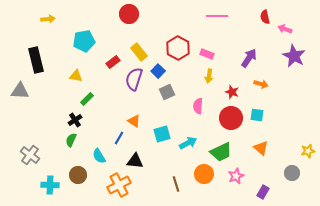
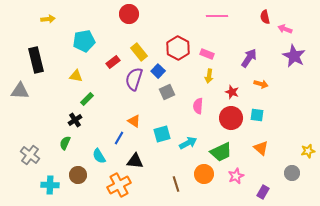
green semicircle at (71, 140): moved 6 px left, 3 px down
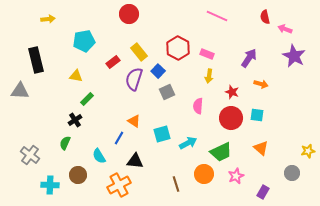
pink line at (217, 16): rotated 25 degrees clockwise
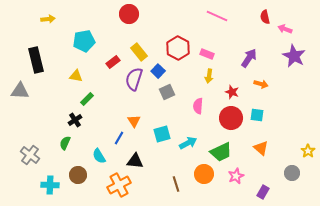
orange triangle at (134, 121): rotated 24 degrees clockwise
yellow star at (308, 151): rotated 24 degrees counterclockwise
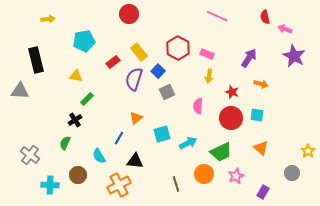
orange triangle at (134, 121): moved 2 px right, 3 px up; rotated 24 degrees clockwise
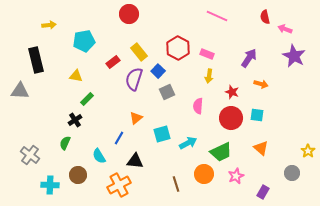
yellow arrow at (48, 19): moved 1 px right, 6 px down
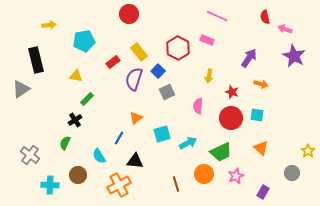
pink rectangle at (207, 54): moved 14 px up
gray triangle at (20, 91): moved 1 px right, 2 px up; rotated 36 degrees counterclockwise
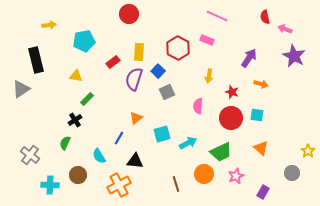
yellow rectangle at (139, 52): rotated 42 degrees clockwise
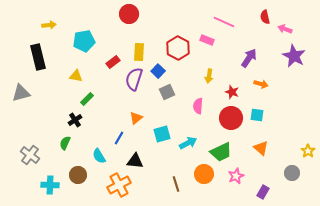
pink line at (217, 16): moved 7 px right, 6 px down
black rectangle at (36, 60): moved 2 px right, 3 px up
gray triangle at (21, 89): moved 4 px down; rotated 18 degrees clockwise
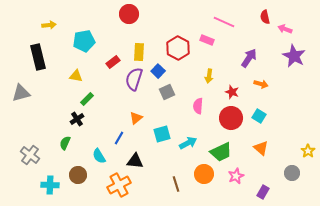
cyan square at (257, 115): moved 2 px right, 1 px down; rotated 24 degrees clockwise
black cross at (75, 120): moved 2 px right, 1 px up
